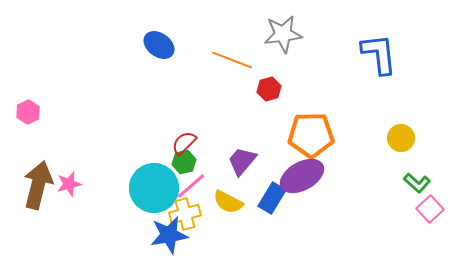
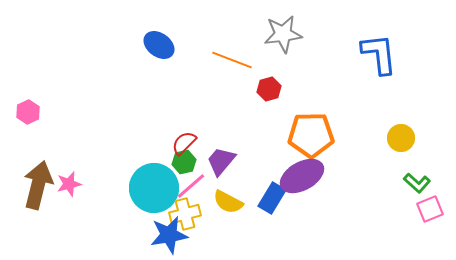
purple trapezoid: moved 21 px left
pink square: rotated 20 degrees clockwise
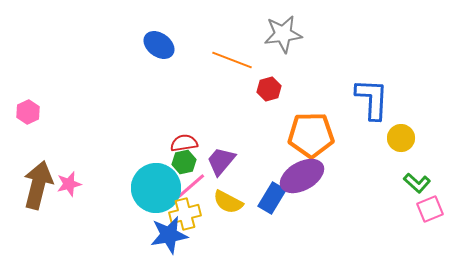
blue L-shape: moved 7 px left, 45 px down; rotated 9 degrees clockwise
red semicircle: rotated 36 degrees clockwise
cyan circle: moved 2 px right
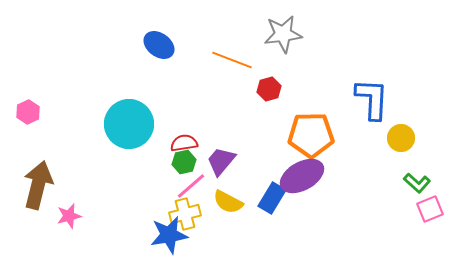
pink star: moved 32 px down
cyan circle: moved 27 px left, 64 px up
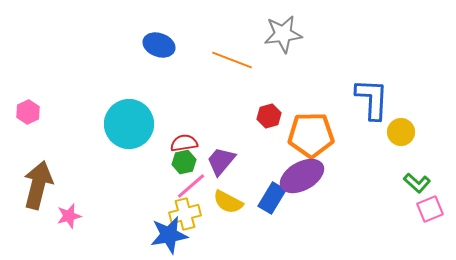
blue ellipse: rotated 16 degrees counterclockwise
red hexagon: moved 27 px down
yellow circle: moved 6 px up
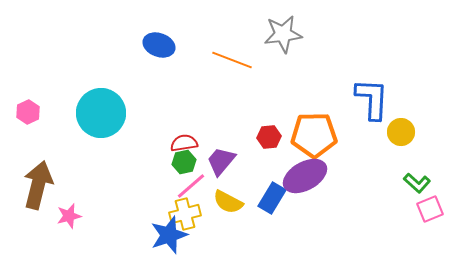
red hexagon: moved 21 px down; rotated 10 degrees clockwise
cyan circle: moved 28 px left, 11 px up
orange pentagon: moved 3 px right
purple ellipse: moved 3 px right
blue star: rotated 9 degrees counterclockwise
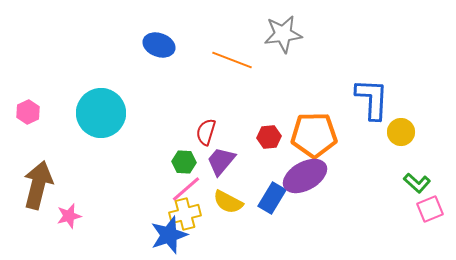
red semicircle: moved 22 px right, 11 px up; rotated 64 degrees counterclockwise
green hexagon: rotated 15 degrees clockwise
pink line: moved 5 px left, 3 px down
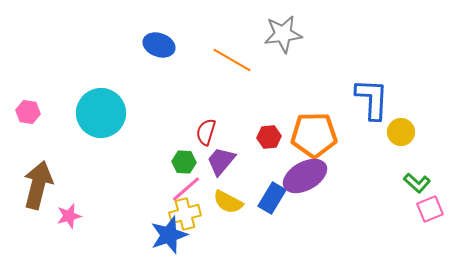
orange line: rotated 9 degrees clockwise
pink hexagon: rotated 25 degrees counterclockwise
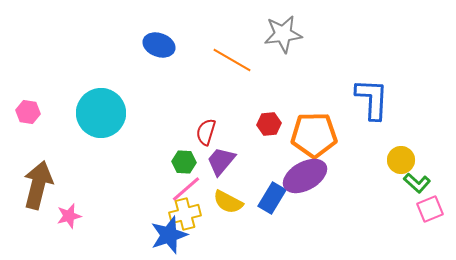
yellow circle: moved 28 px down
red hexagon: moved 13 px up
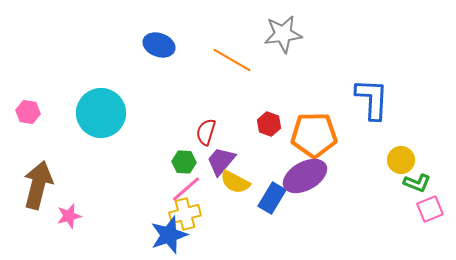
red hexagon: rotated 25 degrees clockwise
green L-shape: rotated 20 degrees counterclockwise
yellow semicircle: moved 7 px right, 20 px up
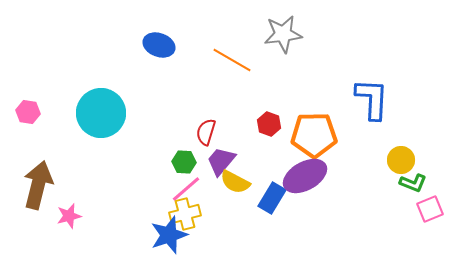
green L-shape: moved 4 px left
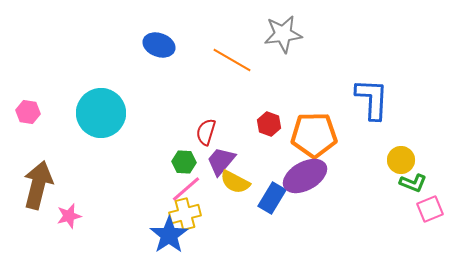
blue star: rotated 15 degrees counterclockwise
